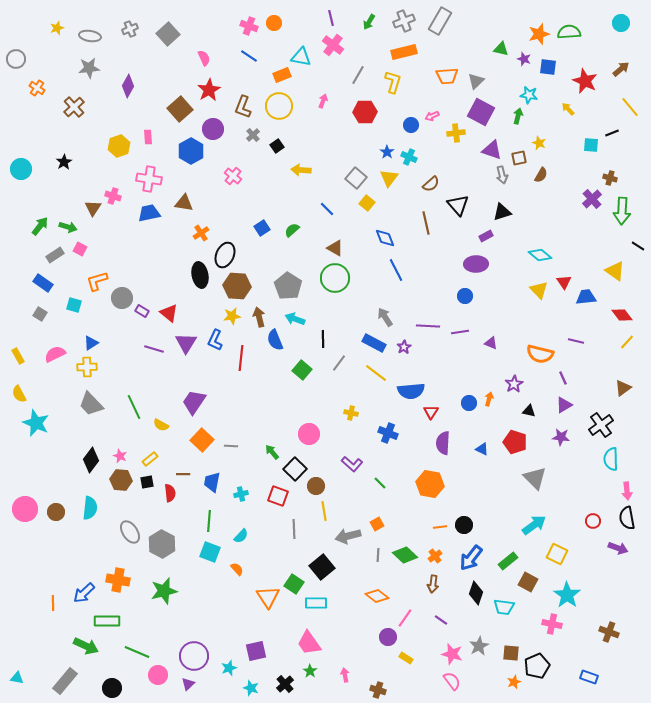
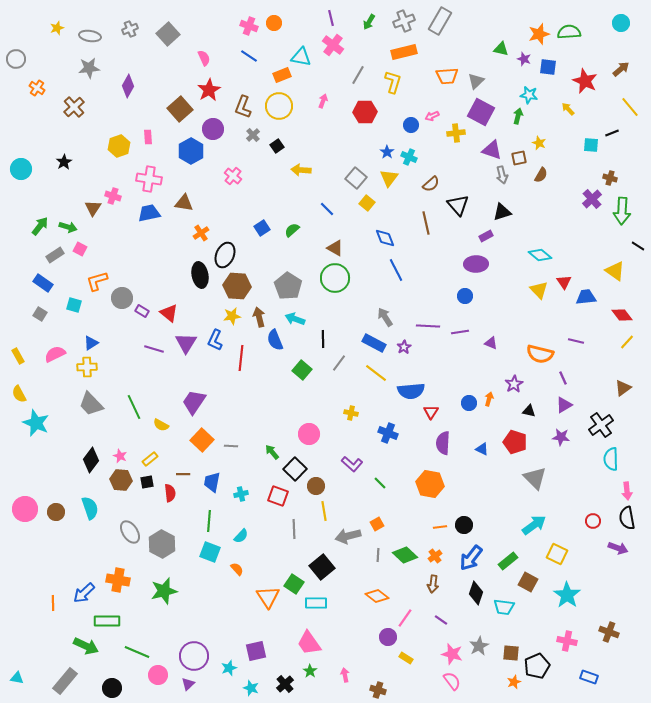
cyan semicircle at (90, 508): rotated 25 degrees counterclockwise
pink cross at (552, 624): moved 15 px right, 17 px down
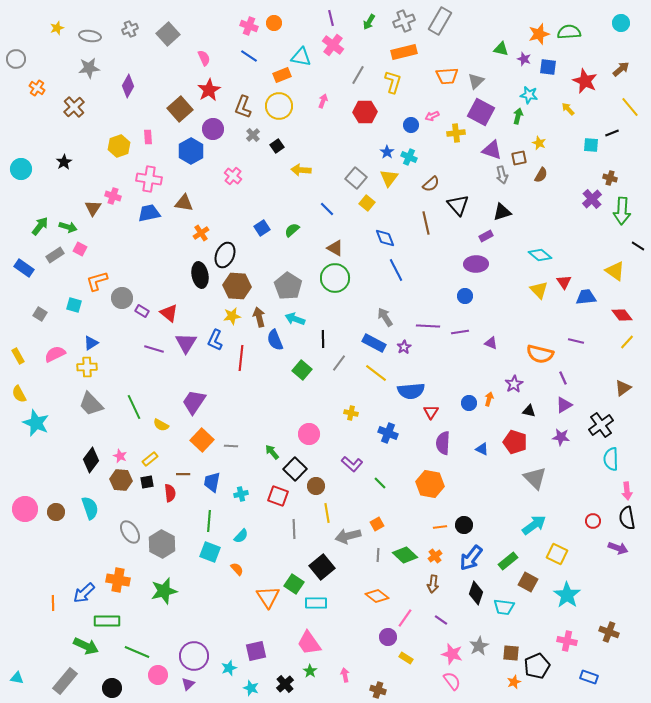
blue rectangle at (43, 283): moved 19 px left, 15 px up
yellow line at (324, 511): moved 3 px right, 2 px down
